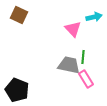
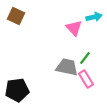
brown square: moved 3 px left, 1 px down
pink triangle: moved 1 px right, 1 px up
green line: moved 2 px right, 1 px down; rotated 32 degrees clockwise
gray trapezoid: moved 2 px left, 2 px down
black pentagon: rotated 30 degrees counterclockwise
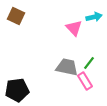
green line: moved 4 px right, 5 px down
pink rectangle: moved 1 px left, 2 px down
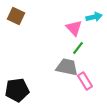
green line: moved 11 px left, 15 px up
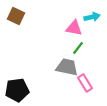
cyan arrow: moved 2 px left
pink triangle: rotated 36 degrees counterclockwise
pink rectangle: moved 2 px down
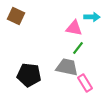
cyan arrow: rotated 14 degrees clockwise
black pentagon: moved 12 px right, 15 px up; rotated 15 degrees clockwise
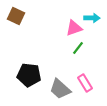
cyan arrow: moved 1 px down
pink triangle: rotated 30 degrees counterclockwise
gray trapezoid: moved 7 px left, 22 px down; rotated 150 degrees counterclockwise
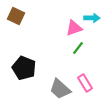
black pentagon: moved 5 px left, 7 px up; rotated 15 degrees clockwise
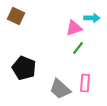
pink rectangle: rotated 36 degrees clockwise
